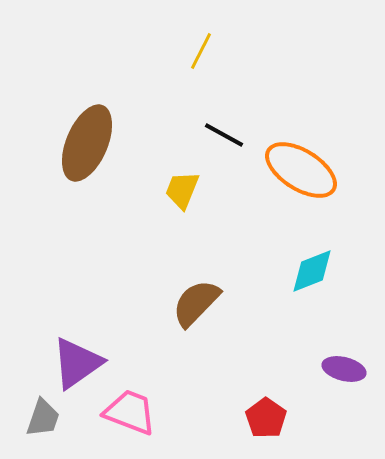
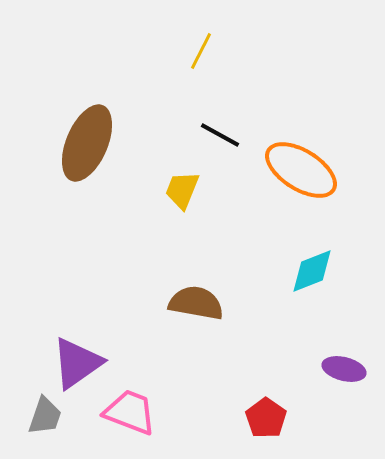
black line: moved 4 px left
brown semicircle: rotated 56 degrees clockwise
gray trapezoid: moved 2 px right, 2 px up
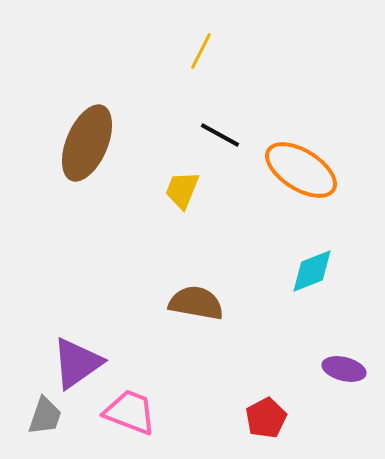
red pentagon: rotated 9 degrees clockwise
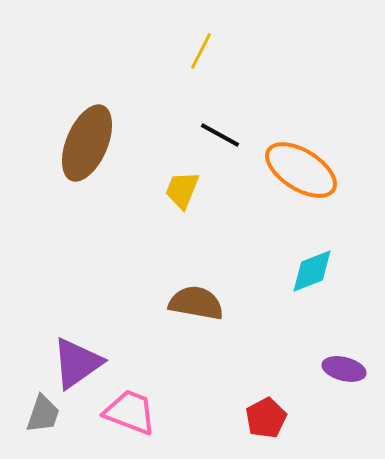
gray trapezoid: moved 2 px left, 2 px up
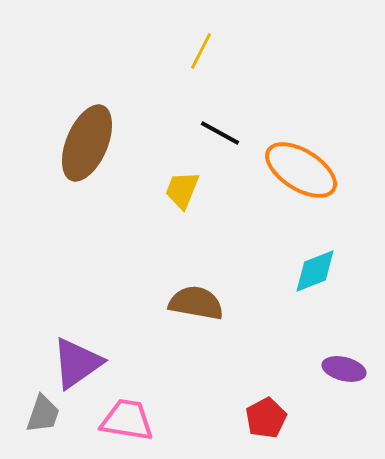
black line: moved 2 px up
cyan diamond: moved 3 px right
pink trapezoid: moved 3 px left, 8 px down; rotated 12 degrees counterclockwise
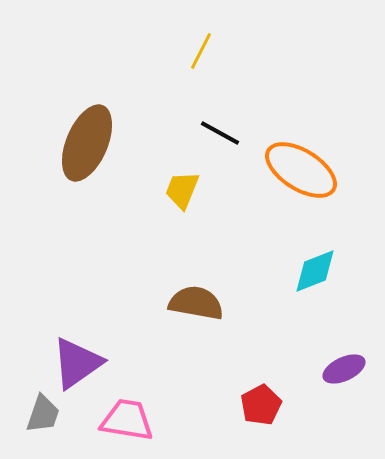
purple ellipse: rotated 39 degrees counterclockwise
red pentagon: moved 5 px left, 13 px up
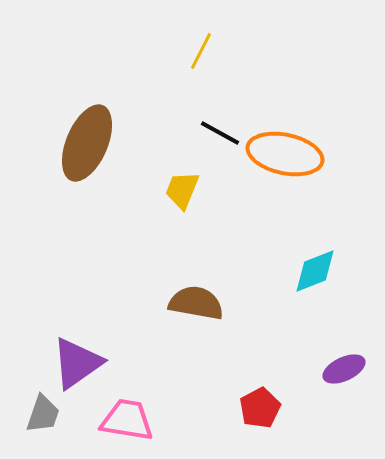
orange ellipse: moved 16 px left, 16 px up; rotated 20 degrees counterclockwise
red pentagon: moved 1 px left, 3 px down
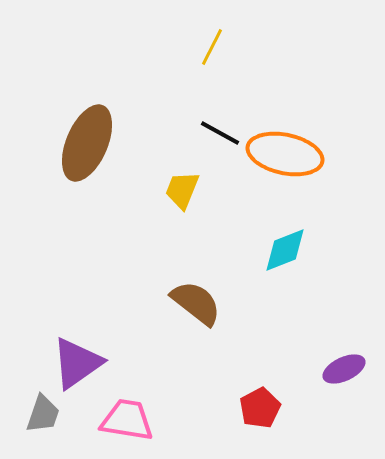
yellow line: moved 11 px right, 4 px up
cyan diamond: moved 30 px left, 21 px up
brown semicircle: rotated 28 degrees clockwise
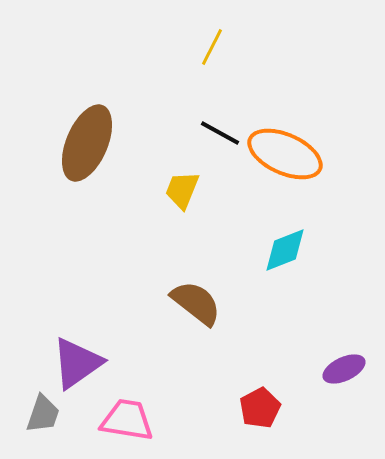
orange ellipse: rotated 12 degrees clockwise
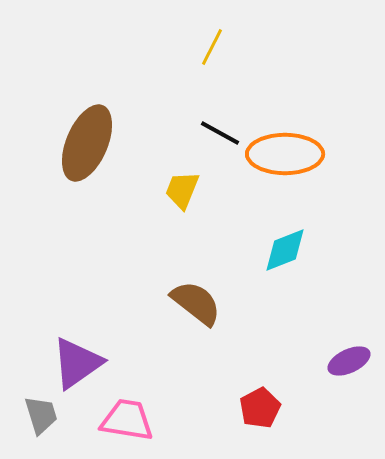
orange ellipse: rotated 24 degrees counterclockwise
purple ellipse: moved 5 px right, 8 px up
gray trapezoid: moved 2 px left, 1 px down; rotated 36 degrees counterclockwise
